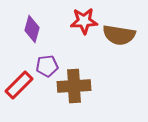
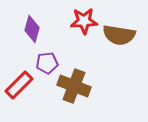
purple pentagon: moved 3 px up
brown cross: rotated 24 degrees clockwise
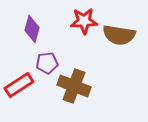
red rectangle: rotated 12 degrees clockwise
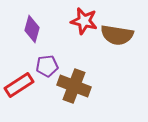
red star: rotated 16 degrees clockwise
brown semicircle: moved 2 px left
purple pentagon: moved 3 px down
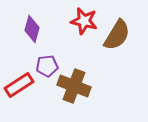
brown semicircle: rotated 68 degrees counterclockwise
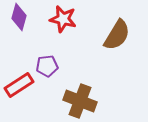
red star: moved 21 px left, 2 px up
purple diamond: moved 13 px left, 12 px up
brown cross: moved 6 px right, 15 px down
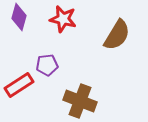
purple pentagon: moved 1 px up
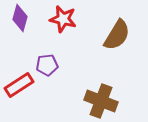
purple diamond: moved 1 px right, 1 px down
brown cross: moved 21 px right
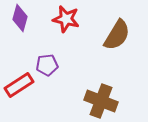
red star: moved 3 px right
